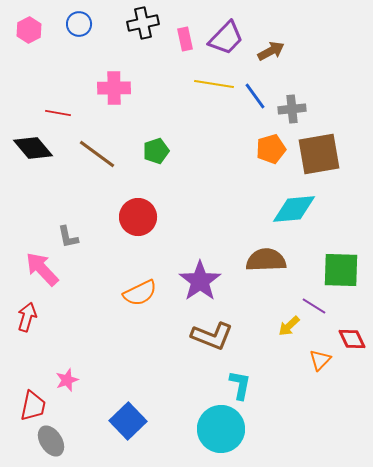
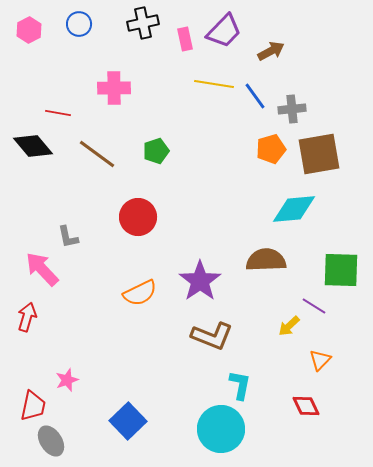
purple trapezoid: moved 2 px left, 7 px up
black diamond: moved 2 px up
red diamond: moved 46 px left, 67 px down
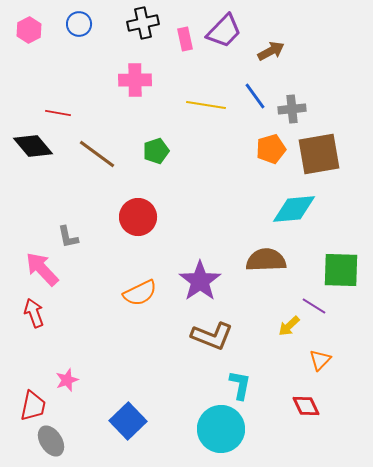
yellow line: moved 8 px left, 21 px down
pink cross: moved 21 px right, 8 px up
red arrow: moved 7 px right, 4 px up; rotated 36 degrees counterclockwise
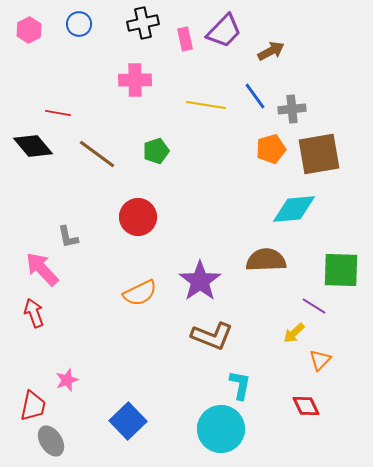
yellow arrow: moved 5 px right, 7 px down
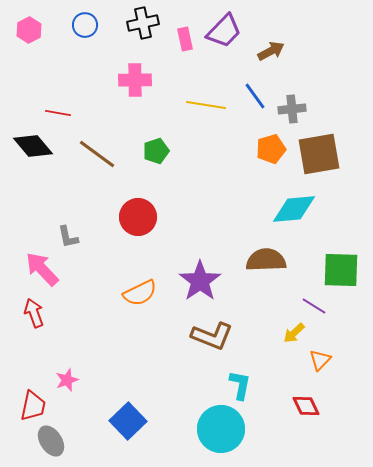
blue circle: moved 6 px right, 1 px down
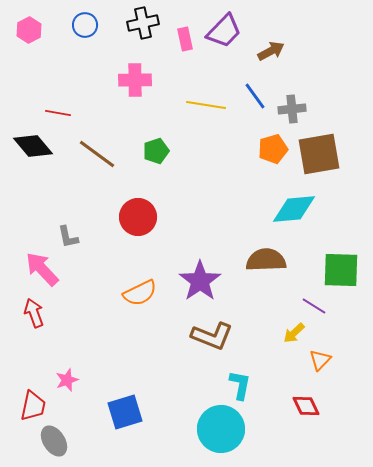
orange pentagon: moved 2 px right
blue square: moved 3 px left, 9 px up; rotated 27 degrees clockwise
gray ellipse: moved 3 px right
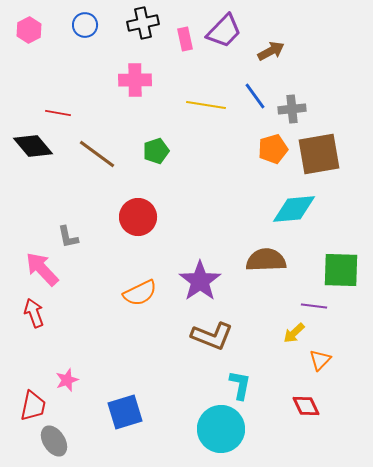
purple line: rotated 25 degrees counterclockwise
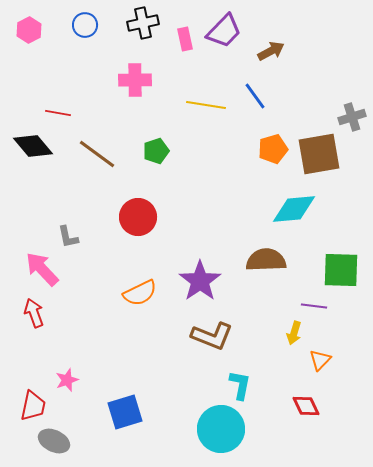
gray cross: moved 60 px right, 8 px down; rotated 12 degrees counterclockwise
yellow arrow: rotated 30 degrees counterclockwise
gray ellipse: rotated 32 degrees counterclockwise
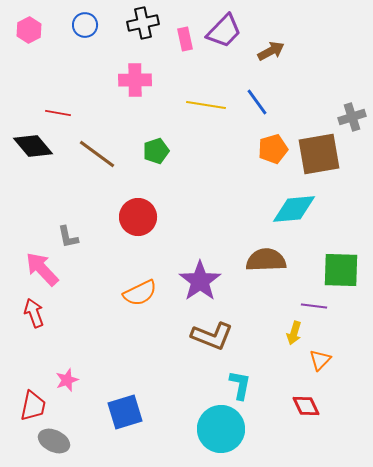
blue line: moved 2 px right, 6 px down
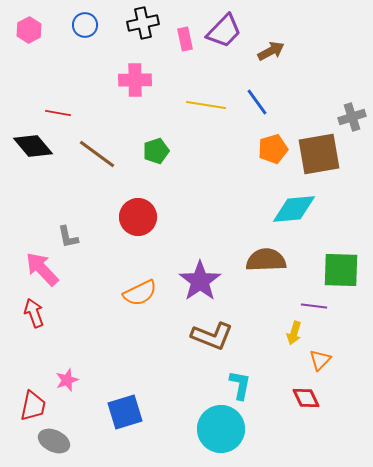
red diamond: moved 8 px up
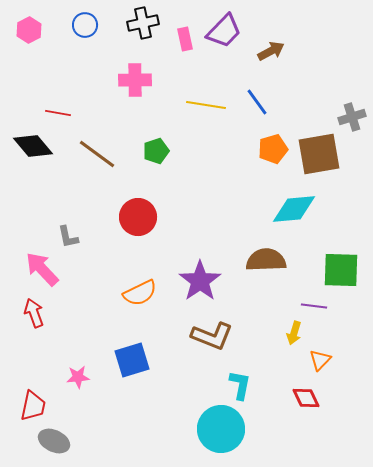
pink star: moved 11 px right, 3 px up; rotated 15 degrees clockwise
blue square: moved 7 px right, 52 px up
